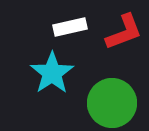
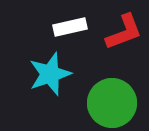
cyan star: moved 2 px left, 1 px down; rotated 15 degrees clockwise
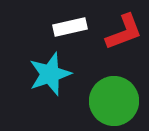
green circle: moved 2 px right, 2 px up
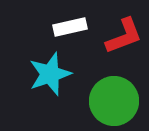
red L-shape: moved 4 px down
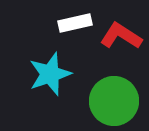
white rectangle: moved 5 px right, 4 px up
red L-shape: moved 3 px left; rotated 126 degrees counterclockwise
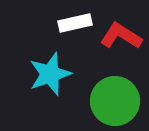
green circle: moved 1 px right
